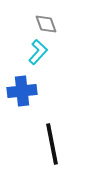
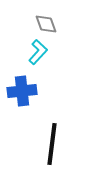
black line: rotated 18 degrees clockwise
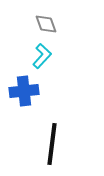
cyan L-shape: moved 4 px right, 4 px down
blue cross: moved 2 px right
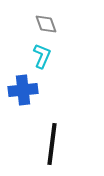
cyan L-shape: rotated 20 degrees counterclockwise
blue cross: moved 1 px left, 1 px up
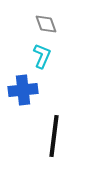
black line: moved 2 px right, 8 px up
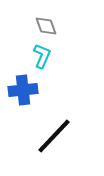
gray diamond: moved 2 px down
black line: rotated 36 degrees clockwise
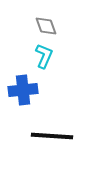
cyan L-shape: moved 2 px right
black line: moved 2 px left; rotated 51 degrees clockwise
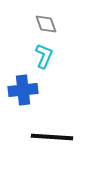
gray diamond: moved 2 px up
black line: moved 1 px down
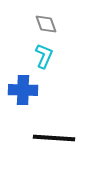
blue cross: rotated 8 degrees clockwise
black line: moved 2 px right, 1 px down
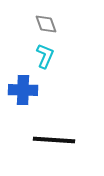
cyan L-shape: moved 1 px right
black line: moved 2 px down
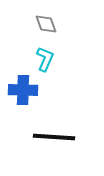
cyan L-shape: moved 3 px down
black line: moved 3 px up
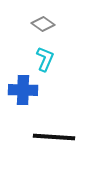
gray diamond: moved 3 px left; rotated 35 degrees counterclockwise
